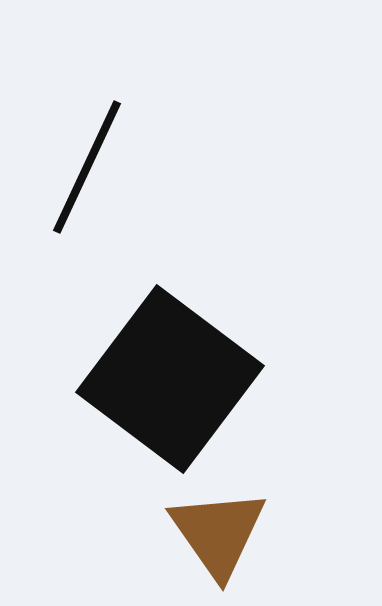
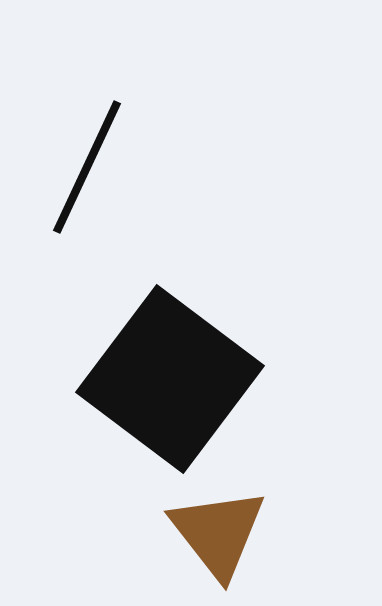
brown triangle: rotated 3 degrees counterclockwise
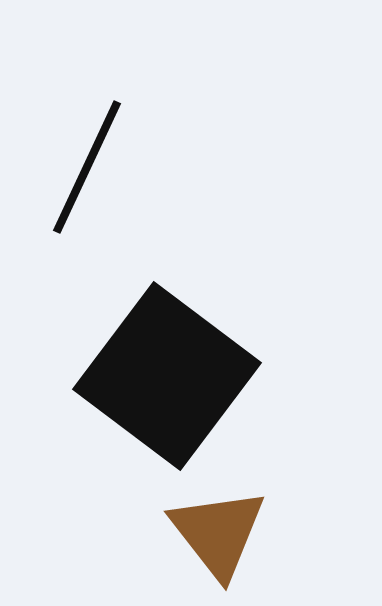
black square: moved 3 px left, 3 px up
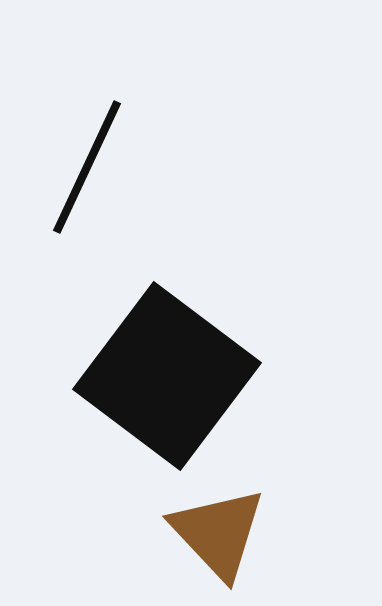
brown triangle: rotated 5 degrees counterclockwise
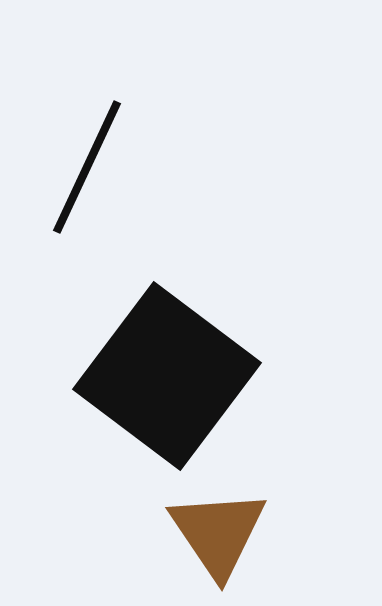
brown triangle: rotated 9 degrees clockwise
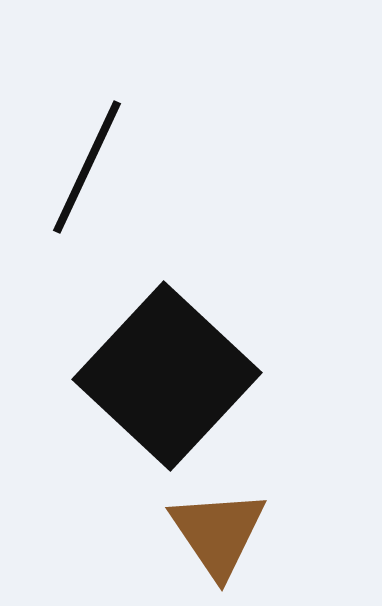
black square: rotated 6 degrees clockwise
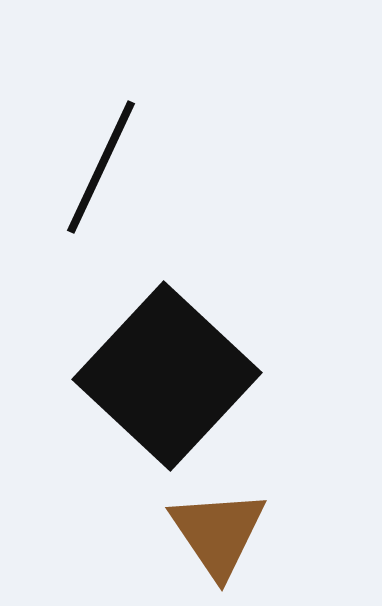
black line: moved 14 px right
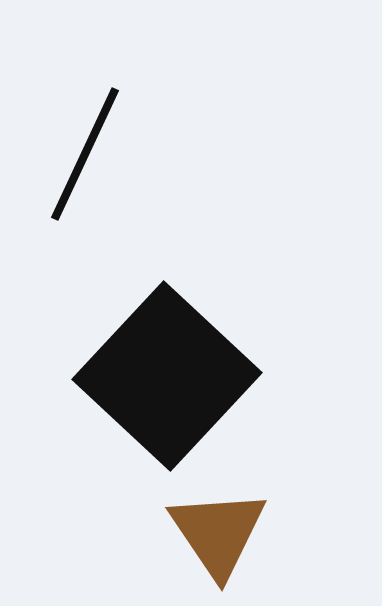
black line: moved 16 px left, 13 px up
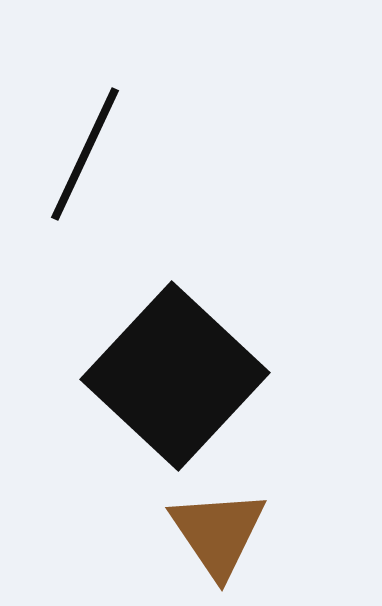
black square: moved 8 px right
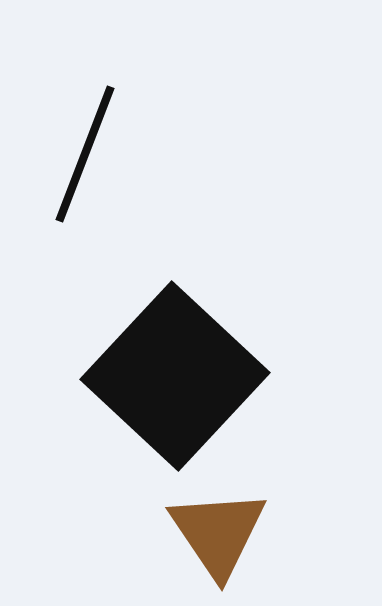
black line: rotated 4 degrees counterclockwise
